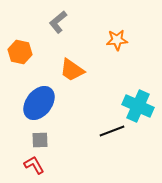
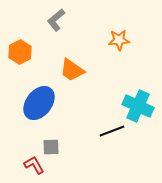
gray L-shape: moved 2 px left, 2 px up
orange star: moved 2 px right
orange hexagon: rotated 20 degrees clockwise
gray square: moved 11 px right, 7 px down
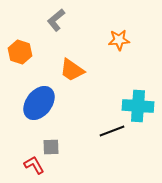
orange hexagon: rotated 15 degrees counterclockwise
cyan cross: rotated 20 degrees counterclockwise
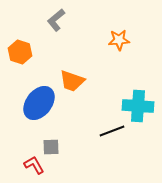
orange trapezoid: moved 11 px down; rotated 16 degrees counterclockwise
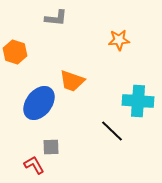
gray L-shape: moved 2 px up; rotated 135 degrees counterclockwise
orange hexagon: moved 5 px left
cyan cross: moved 5 px up
black line: rotated 65 degrees clockwise
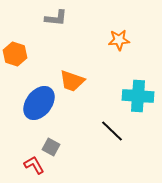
orange hexagon: moved 2 px down
cyan cross: moved 5 px up
gray square: rotated 30 degrees clockwise
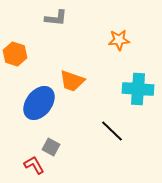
cyan cross: moved 7 px up
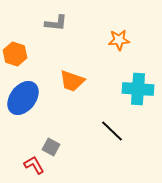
gray L-shape: moved 5 px down
blue ellipse: moved 16 px left, 5 px up
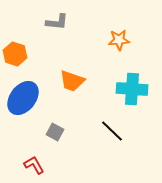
gray L-shape: moved 1 px right, 1 px up
cyan cross: moved 6 px left
gray square: moved 4 px right, 15 px up
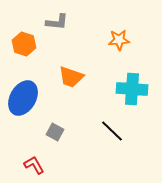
orange hexagon: moved 9 px right, 10 px up
orange trapezoid: moved 1 px left, 4 px up
blue ellipse: rotated 8 degrees counterclockwise
